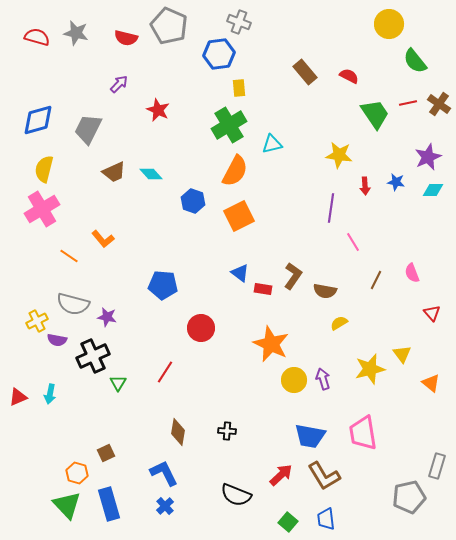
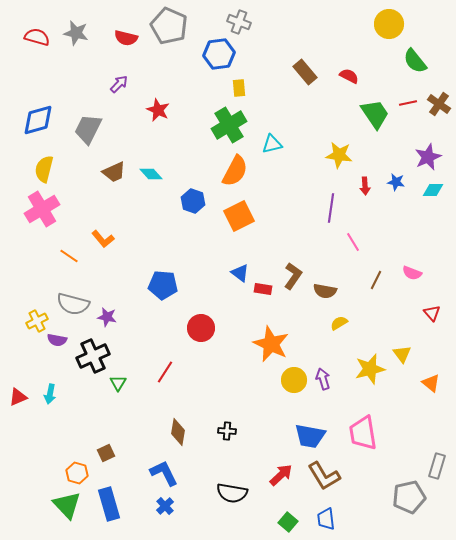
pink semicircle at (412, 273): rotated 48 degrees counterclockwise
black semicircle at (236, 495): moved 4 px left, 2 px up; rotated 12 degrees counterclockwise
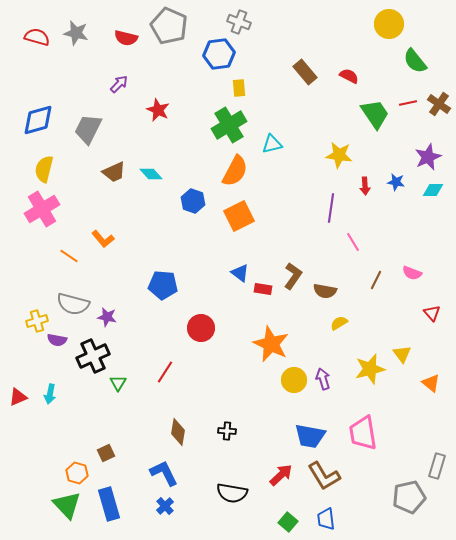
yellow cross at (37, 321): rotated 10 degrees clockwise
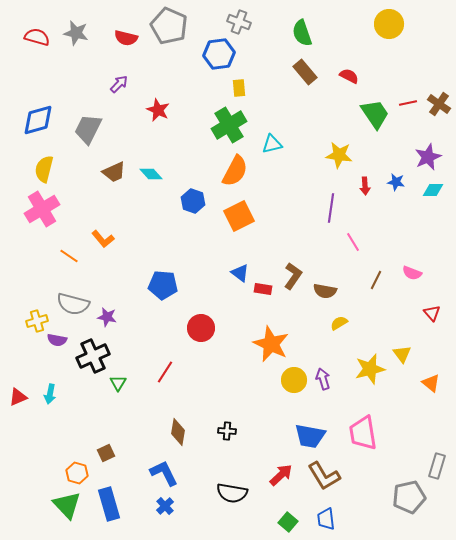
green semicircle at (415, 61): moved 113 px left, 28 px up; rotated 20 degrees clockwise
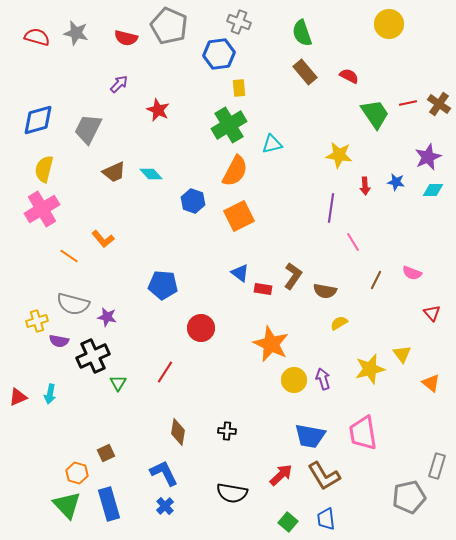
purple semicircle at (57, 340): moved 2 px right, 1 px down
